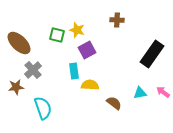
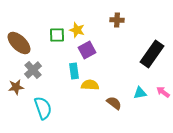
green square: rotated 14 degrees counterclockwise
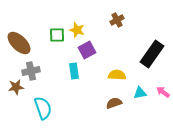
brown cross: rotated 32 degrees counterclockwise
gray cross: moved 2 px left, 1 px down; rotated 30 degrees clockwise
yellow semicircle: moved 27 px right, 10 px up
brown semicircle: rotated 56 degrees counterclockwise
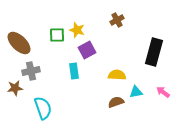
black rectangle: moved 2 px right, 2 px up; rotated 20 degrees counterclockwise
brown star: moved 1 px left, 1 px down
cyan triangle: moved 4 px left, 1 px up
brown semicircle: moved 2 px right, 1 px up
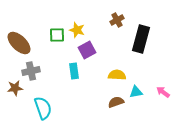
black rectangle: moved 13 px left, 13 px up
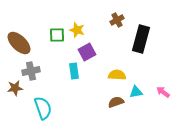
purple square: moved 2 px down
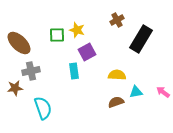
black rectangle: rotated 16 degrees clockwise
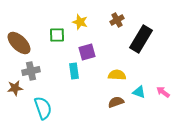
yellow star: moved 3 px right, 8 px up
purple square: rotated 12 degrees clockwise
cyan triangle: moved 3 px right; rotated 32 degrees clockwise
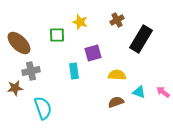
purple square: moved 6 px right, 1 px down
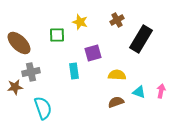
gray cross: moved 1 px down
brown star: moved 1 px up
pink arrow: moved 2 px left, 1 px up; rotated 64 degrees clockwise
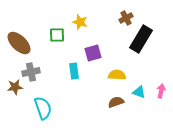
brown cross: moved 9 px right, 2 px up
